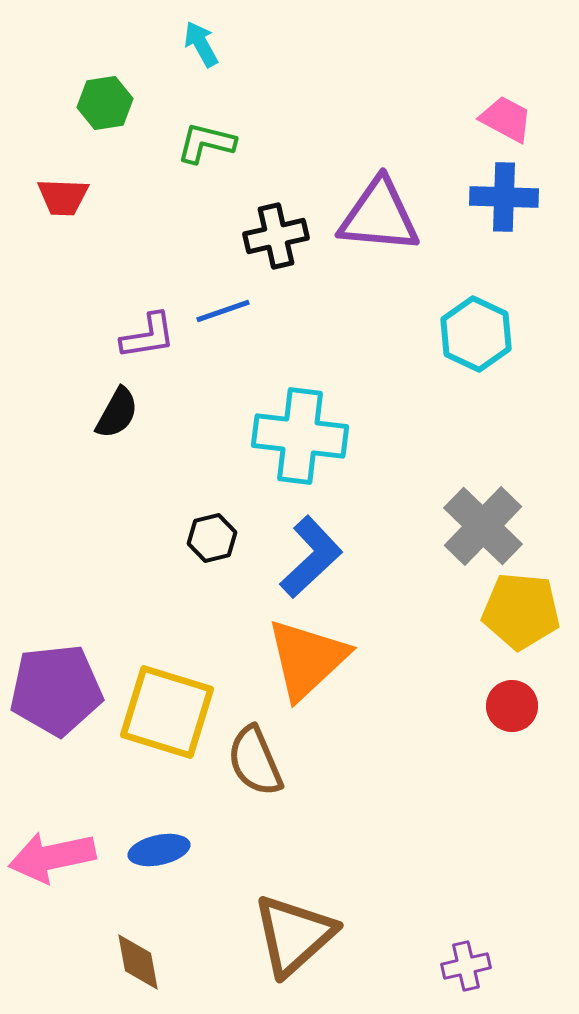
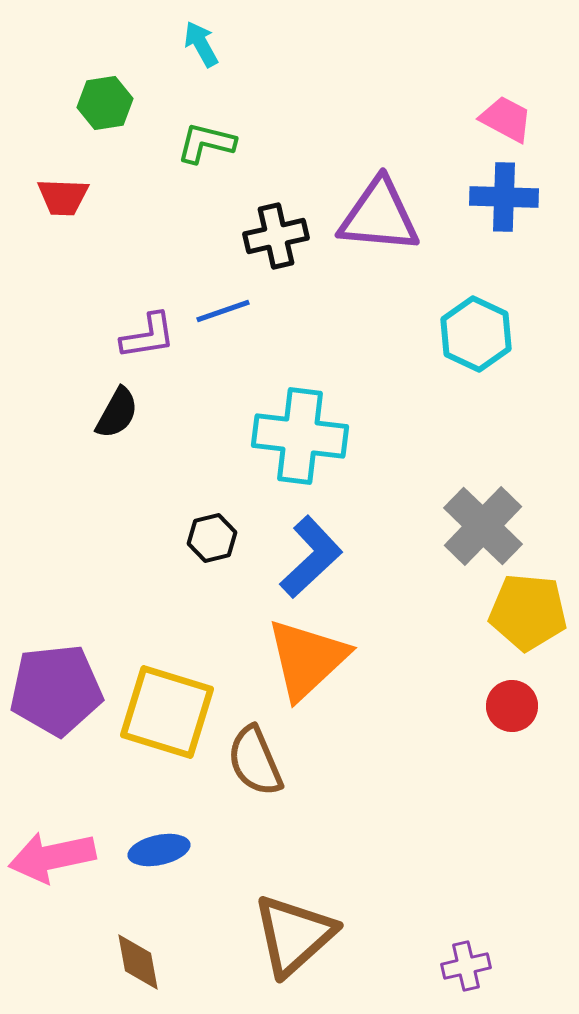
yellow pentagon: moved 7 px right, 1 px down
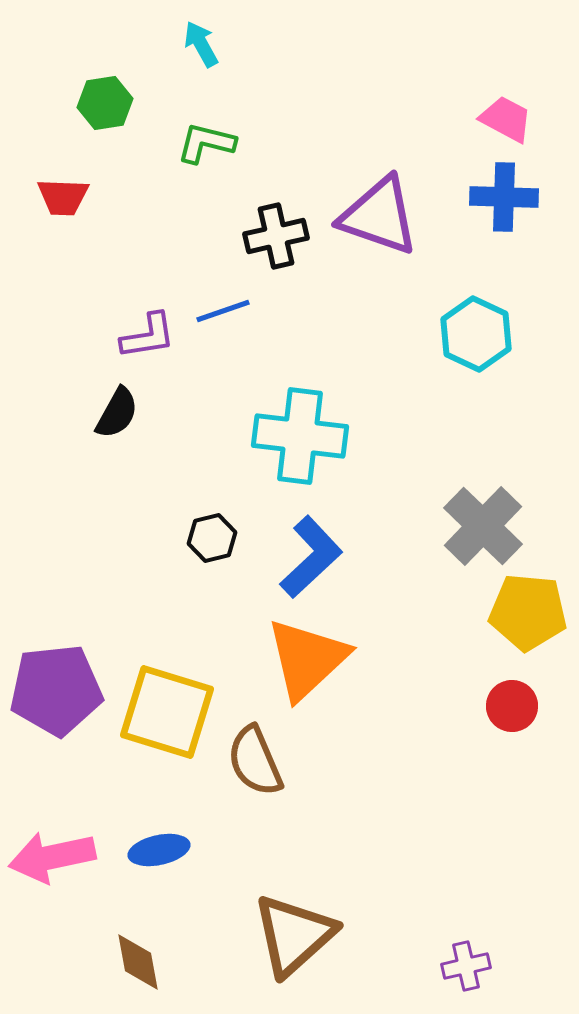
purple triangle: rotated 14 degrees clockwise
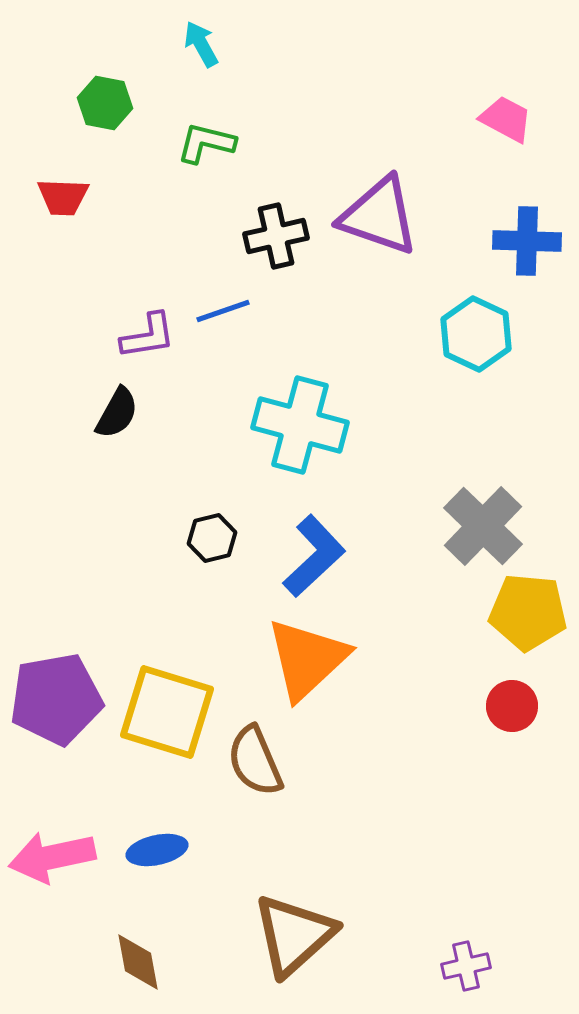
green hexagon: rotated 20 degrees clockwise
blue cross: moved 23 px right, 44 px down
cyan cross: moved 11 px up; rotated 8 degrees clockwise
blue L-shape: moved 3 px right, 1 px up
purple pentagon: moved 9 px down; rotated 4 degrees counterclockwise
blue ellipse: moved 2 px left
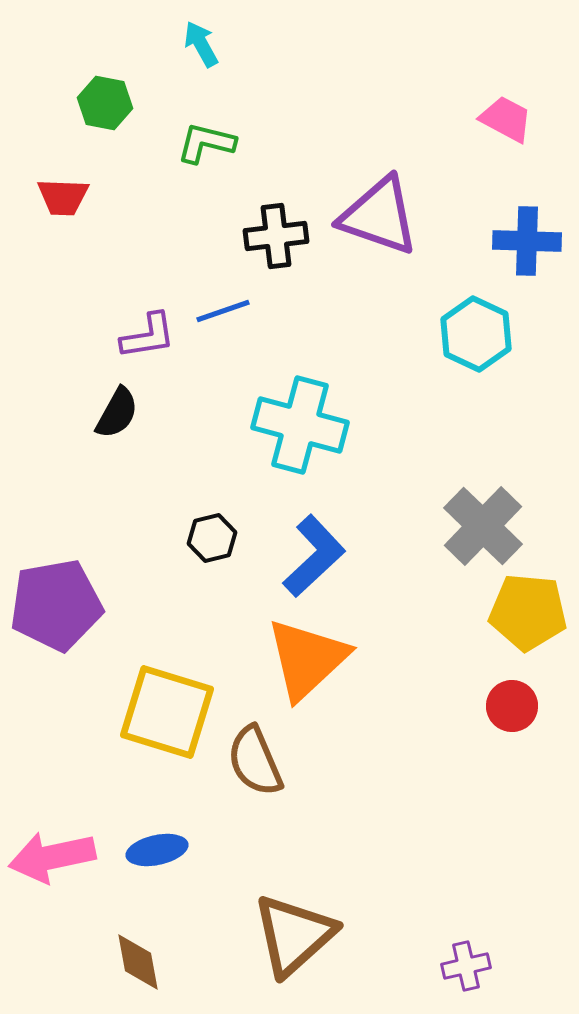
black cross: rotated 6 degrees clockwise
purple pentagon: moved 94 px up
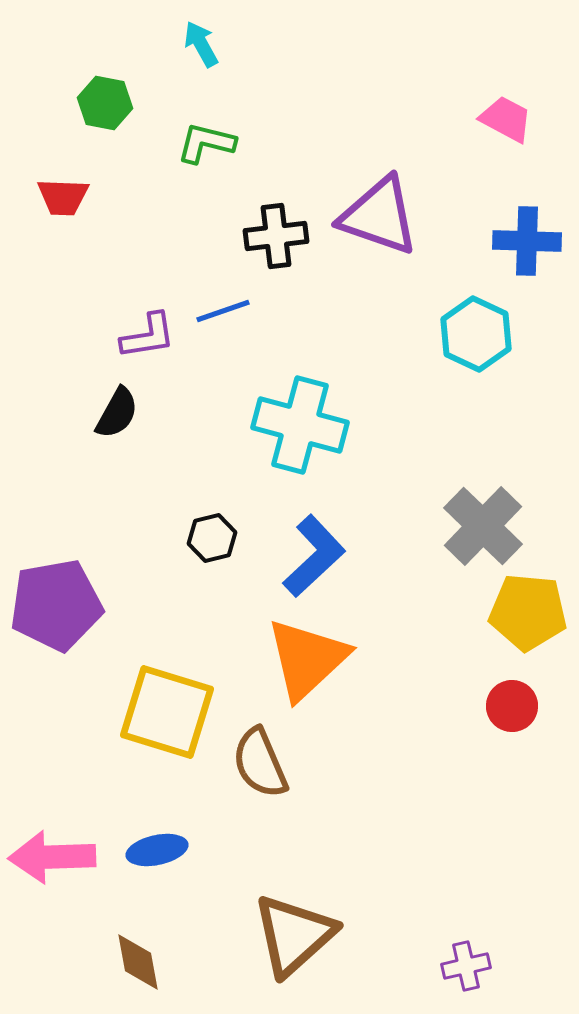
brown semicircle: moved 5 px right, 2 px down
pink arrow: rotated 10 degrees clockwise
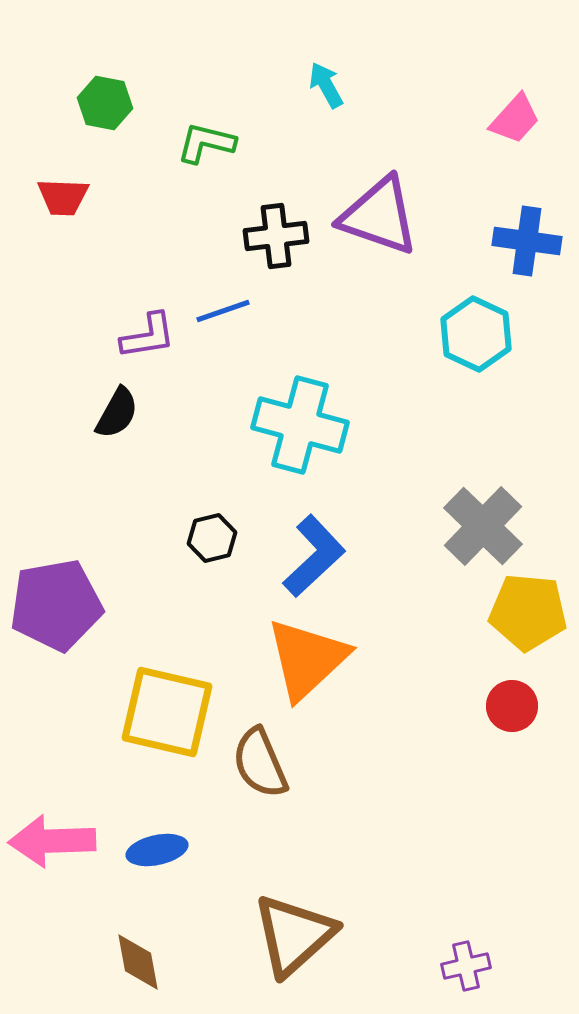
cyan arrow: moved 125 px right, 41 px down
pink trapezoid: moved 9 px right; rotated 104 degrees clockwise
blue cross: rotated 6 degrees clockwise
yellow square: rotated 4 degrees counterclockwise
pink arrow: moved 16 px up
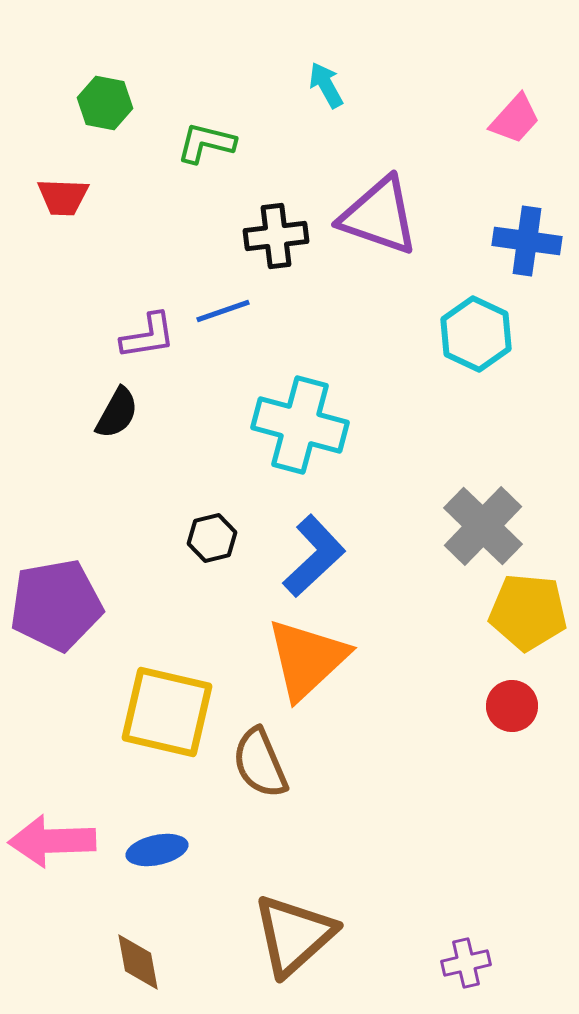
purple cross: moved 3 px up
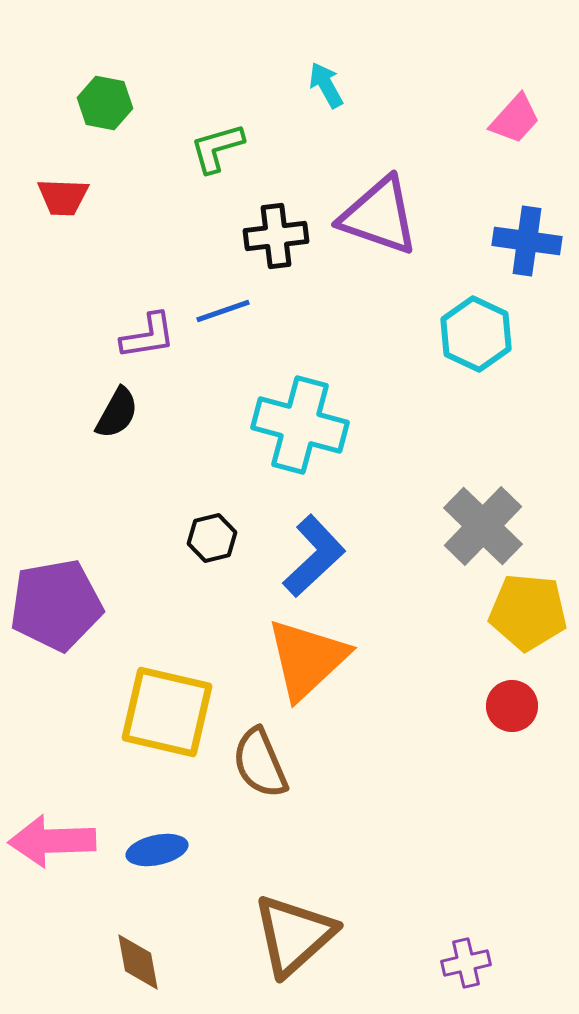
green L-shape: moved 11 px right, 5 px down; rotated 30 degrees counterclockwise
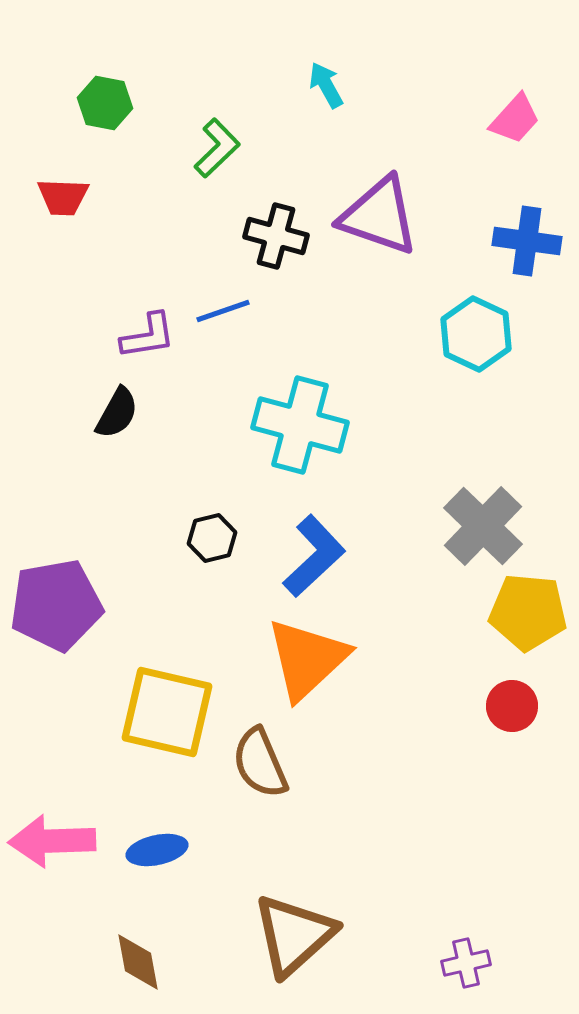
green L-shape: rotated 152 degrees clockwise
black cross: rotated 22 degrees clockwise
